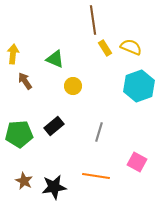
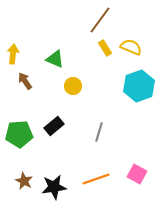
brown line: moved 7 px right; rotated 44 degrees clockwise
pink square: moved 12 px down
orange line: moved 3 px down; rotated 28 degrees counterclockwise
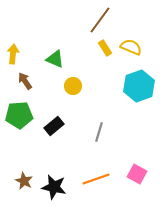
green pentagon: moved 19 px up
black star: rotated 20 degrees clockwise
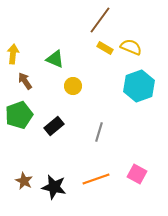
yellow rectangle: rotated 28 degrees counterclockwise
green pentagon: rotated 16 degrees counterclockwise
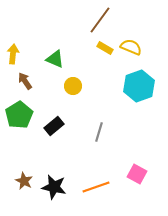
green pentagon: rotated 12 degrees counterclockwise
orange line: moved 8 px down
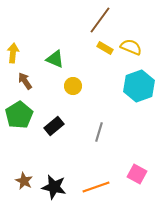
yellow arrow: moved 1 px up
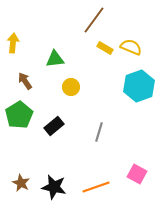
brown line: moved 6 px left
yellow arrow: moved 10 px up
green triangle: rotated 30 degrees counterclockwise
yellow circle: moved 2 px left, 1 px down
brown star: moved 3 px left, 2 px down
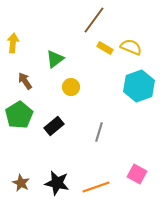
green triangle: rotated 30 degrees counterclockwise
black star: moved 3 px right, 4 px up
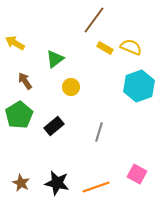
yellow arrow: moved 2 px right; rotated 66 degrees counterclockwise
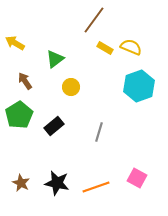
pink square: moved 4 px down
